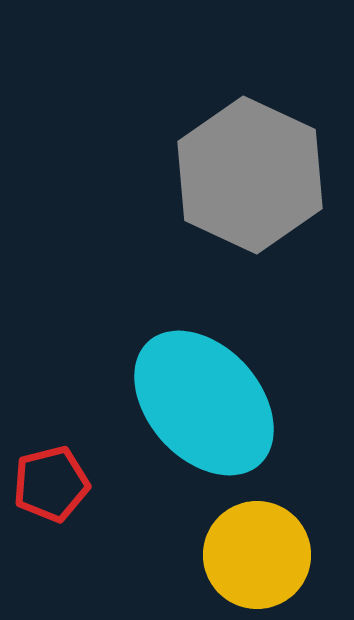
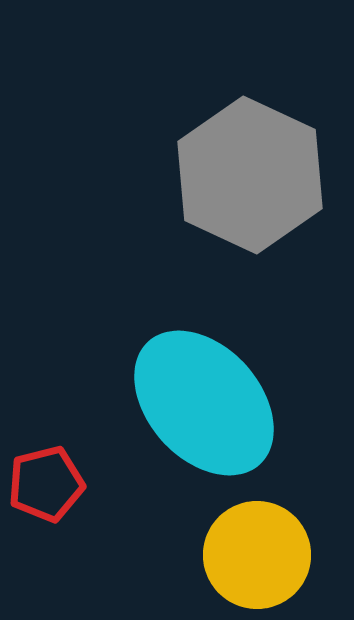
red pentagon: moved 5 px left
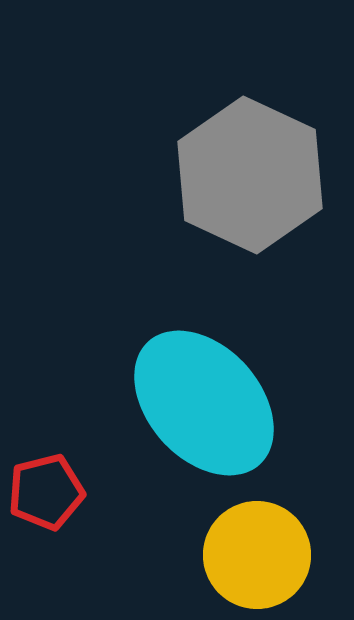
red pentagon: moved 8 px down
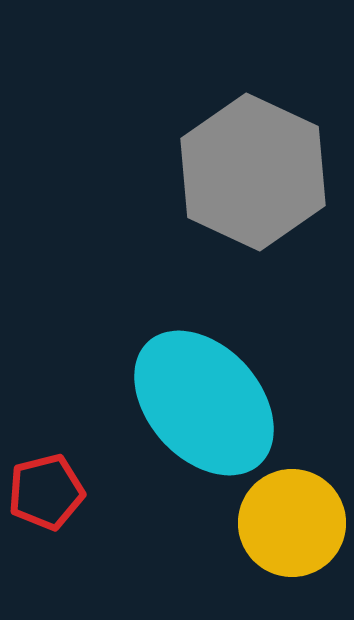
gray hexagon: moved 3 px right, 3 px up
yellow circle: moved 35 px right, 32 px up
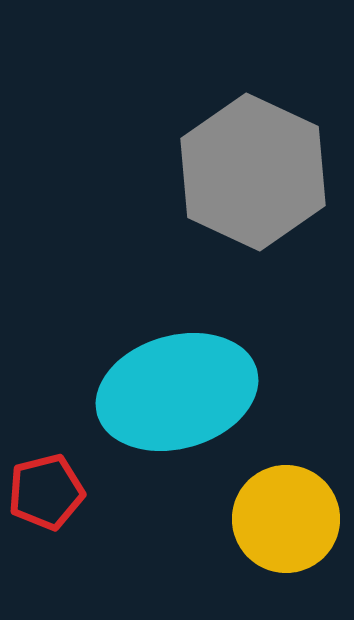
cyan ellipse: moved 27 px left, 11 px up; rotated 64 degrees counterclockwise
yellow circle: moved 6 px left, 4 px up
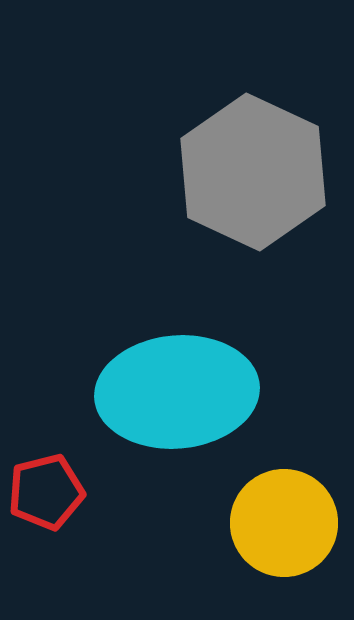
cyan ellipse: rotated 11 degrees clockwise
yellow circle: moved 2 px left, 4 px down
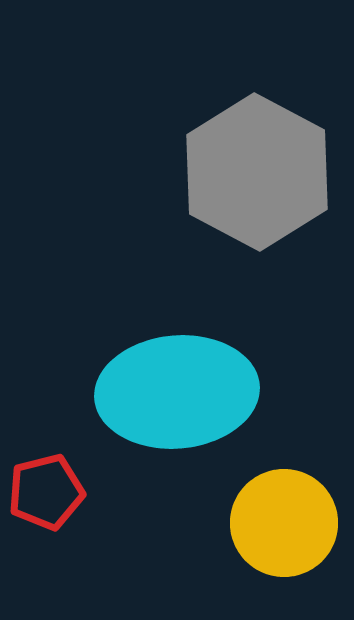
gray hexagon: moved 4 px right; rotated 3 degrees clockwise
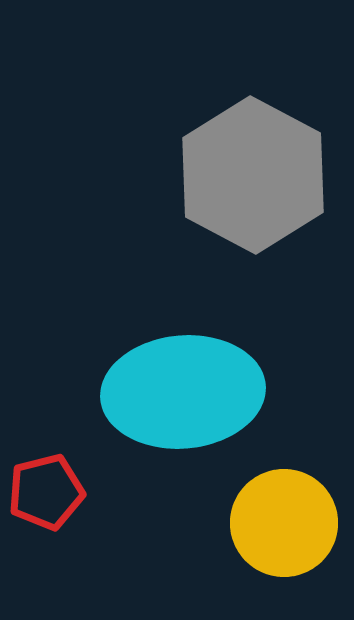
gray hexagon: moved 4 px left, 3 px down
cyan ellipse: moved 6 px right
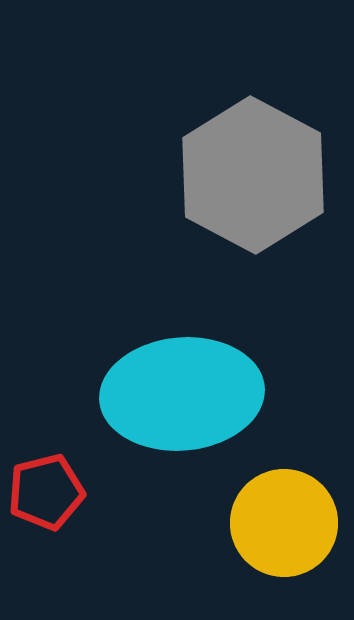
cyan ellipse: moved 1 px left, 2 px down
